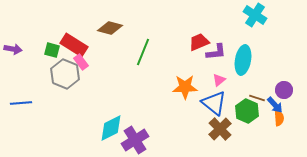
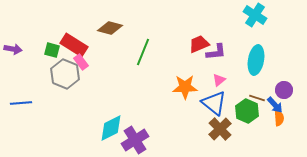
red trapezoid: moved 2 px down
cyan ellipse: moved 13 px right
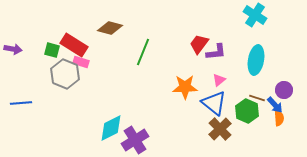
red trapezoid: rotated 30 degrees counterclockwise
pink rectangle: rotated 35 degrees counterclockwise
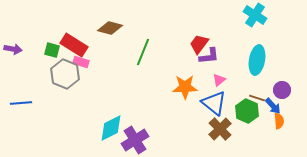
purple L-shape: moved 7 px left, 4 px down
cyan ellipse: moved 1 px right
purple circle: moved 2 px left
blue arrow: moved 2 px left, 1 px down
orange semicircle: moved 3 px down
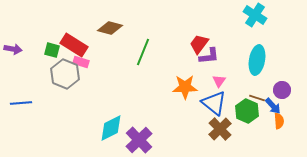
pink triangle: moved 1 px down; rotated 16 degrees counterclockwise
purple cross: moved 4 px right; rotated 12 degrees counterclockwise
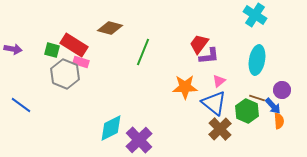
pink triangle: rotated 16 degrees clockwise
blue line: moved 2 px down; rotated 40 degrees clockwise
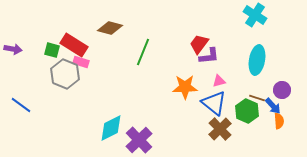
pink triangle: rotated 24 degrees clockwise
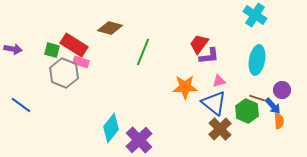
gray hexagon: moved 1 px left, 1 px up
cyan diamond: rotated 24 degrees counterclockwise
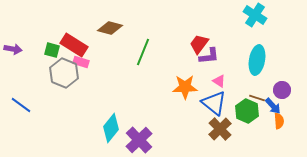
pink triangle: rotated 48 degrees clockwise
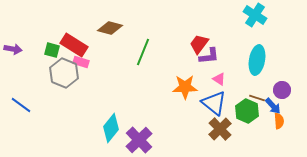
pink triangle: moved 2 px up
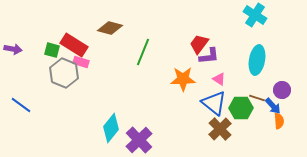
orange star: moved 2 px left, 8 px up
green hexagon: moved 6 px left, 3 px up; rotated 25 degrees counterclockwise
